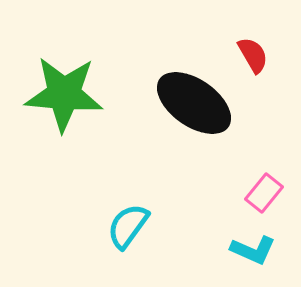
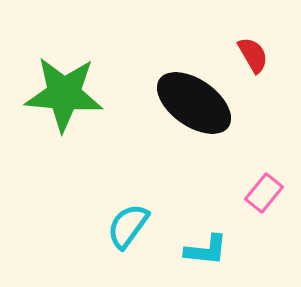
cyan L-shape: moved 47 px left; rotated 18 degrees counterclockwise
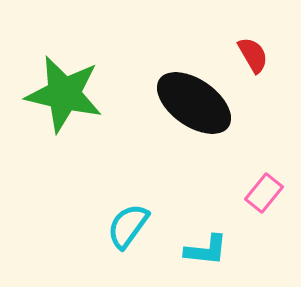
green star: rotated 8 degrees clockwise
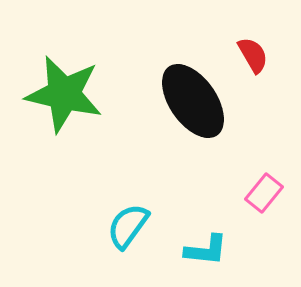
black ellipse: moved 1 px left, 2 px up; rotated 20 degrees clockwise
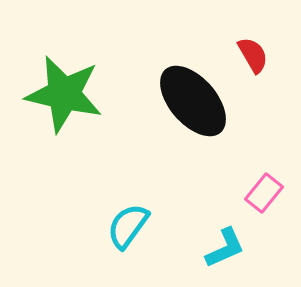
black ellipse: rotated 6 degrees counterclockwise
cyan L-shape: moved 19 px right, 2 px up; rotated 30 degrees counterclockwise
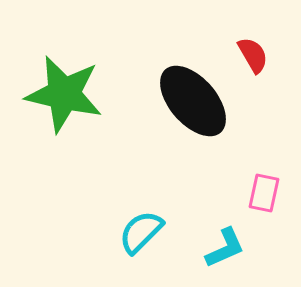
pink rectangle: rotated 27 degrees counterclockwise
cyan semicircle: moved 13 px right, 6 px down; rotated 9 degrees clockwise
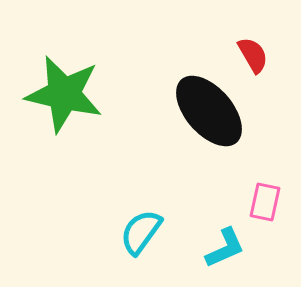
black ellipse: moved 16 px right, 10 px down
pink rectangle: moved 1 px right, 9 px down
cyan semicircle: rotated 9 degrees counterclockwise
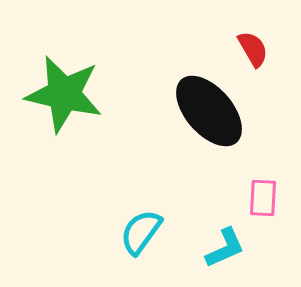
red semicircle: moved 6 px up
pink rectangle: moved 2 px left, 4 px up; rotated 9 degrees counterclockwise
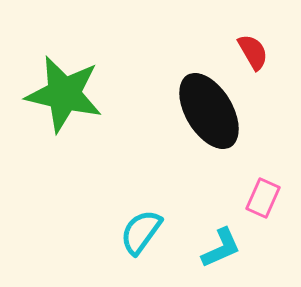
red semicircle: moved 3 px down
black ellipse: rotated 10 degrees clockwise
pink rectangle: rotated 21 degrees clockwise
cyan L-shape: moved 4 px left
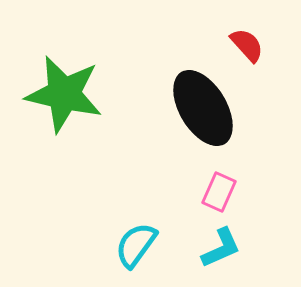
red semicircle: moved 6 px left, 7 px up; rotated 12 degrees counterclockwise
black ellipse: moved 6 px left, 3 px up
pink rectangle: moved 44 px left, 6 px up
cyan semicircle: moved 5 px left, 13 px down
